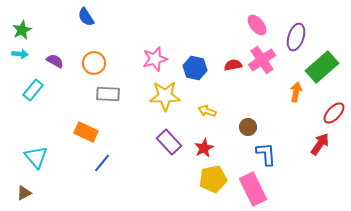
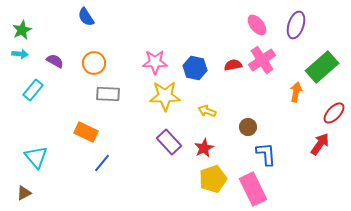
purple ellipse: moved 12 px up
pink star: moved 3 px down; rotated 15 degrees clockwise
yellow pentagon: rotated 8 degrees counterclockwise
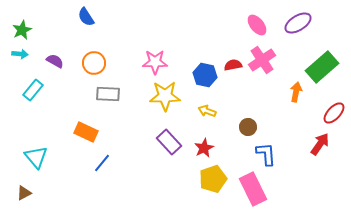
purple ellipse: moved 2 px right, 2 px up; rotated 40 degrees clockwise
blue hexagon: moved 10 px right, 7 px down
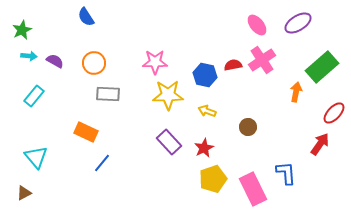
cyan arrow: moved 9 px right, 2 px down
cyan rectangle: moved 1 px right, 6 px down
yellow star: moved 3 px right, 1 px up
blue L-shape: moved 20 px right, 19 px down
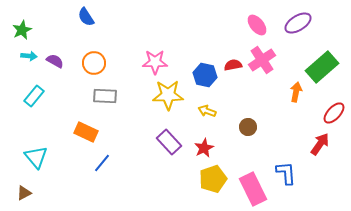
gray rectangle: moved 3 px left, 2 px down
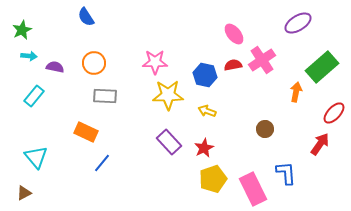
pink ellipse: moved 23 px left, 9 px down
purple semicircle: moved 6 px down; rotated 18 degrees counterclockwise
brown circle: moved 17 px right, 2 px down
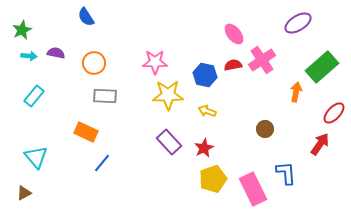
purple semicircle: moved 1 px right, 14 px up
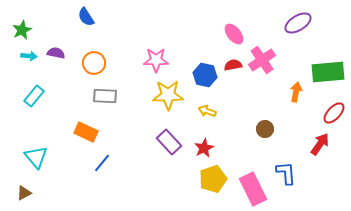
pink star: moved 1 px right, 2 px up
green rectangle: moved 6 px right, 5 px down; rotated 36 degrees clockwise
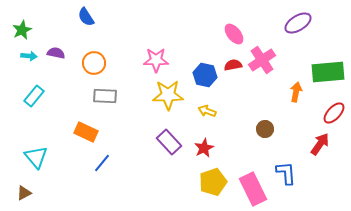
yellow pentagon: moved 3 px down
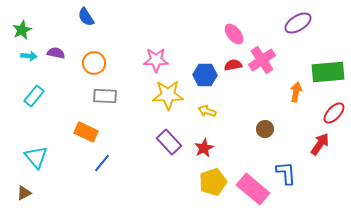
blue hexagon: rotated 10 degrees counterclockwise
pink rectangle: rotated 24 degrees counterclockwise
